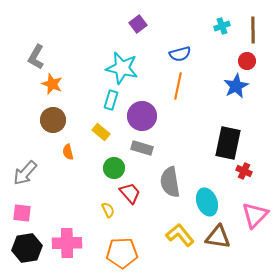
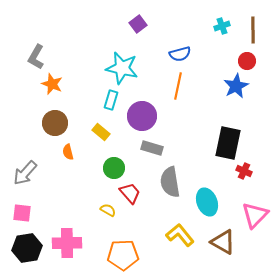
brown circle: moved 2 px right, 3 px down
gray rectangle: moved 10 px right
yellow semicircle: rotated 35 degrees counterclockwise
brown triangle: moved 5 px right, 5 px down; rotated 20 degrees clockwise
orange pentagon: moved 1 px right, 2 px down
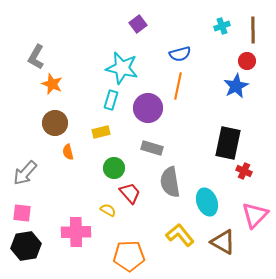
purple circle: moved 6 px right, 8 px up
yellow rectangle: rotated 54 degrees counterclockwise
pink cross: moved 9 px right, 11 px up
black hexagon: moved 1 px left, 2 px up
orange pentagon: moved 6 px right, 1 px down
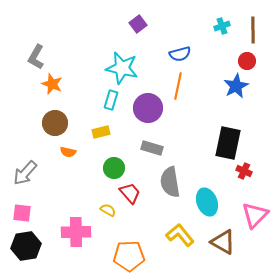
orange semicircle: rotated 63 degrees counterclockwise
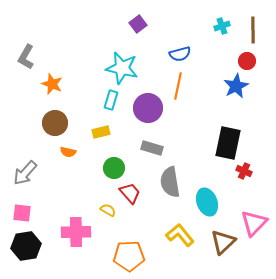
gray L-shape: moved 10 px left
pink triangle: moved 1 px left, 8 px down
brown triangle: rotated 48 degrees clockwise
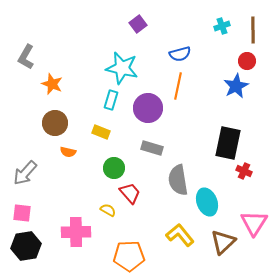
yellow rectangle: rotated 36 degrees clockwise
gray semicircle: moved 8 px right, 2 px up
pink triangle: rotated 12 degrees counterclockwise
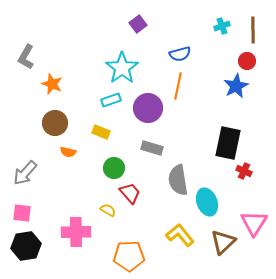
cyan star: rotated 24 degrees clockwise
cyan rectangle: rotated 54 degrees clockwise
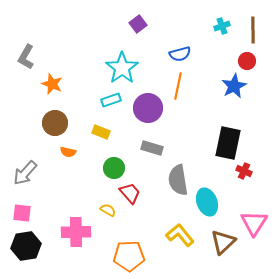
blue star: moved 2 px left
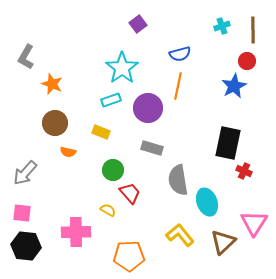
green circle: moved 1 px left, 2 px down
black hexagon: rotated 16 degrees clockwise
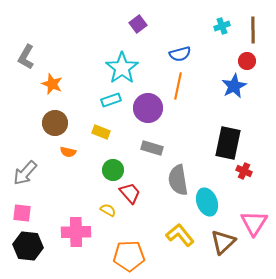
black hexagon: moved 2 px right
